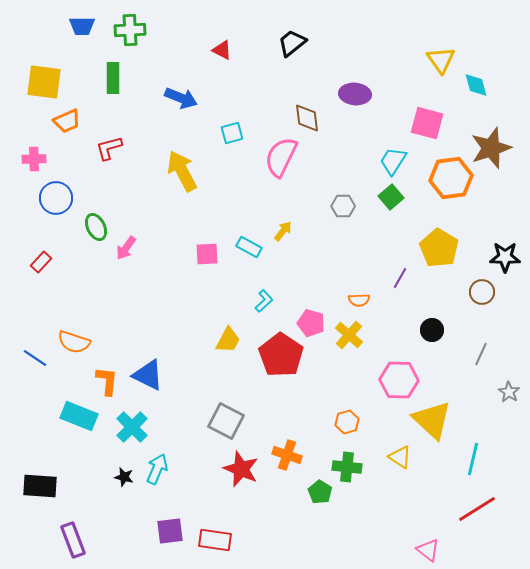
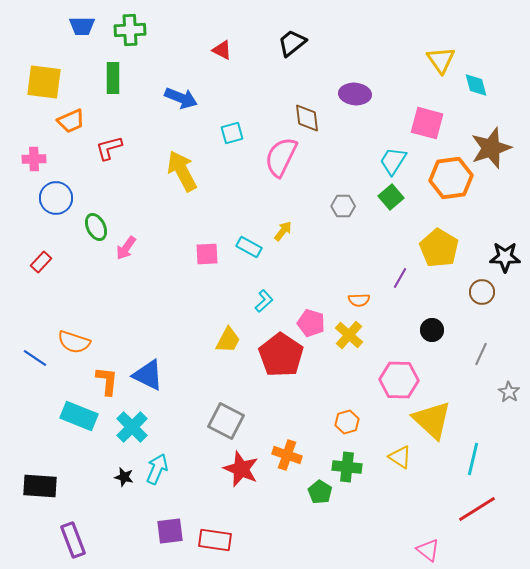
orange trapezoid at (67, 121): moved 4 px right
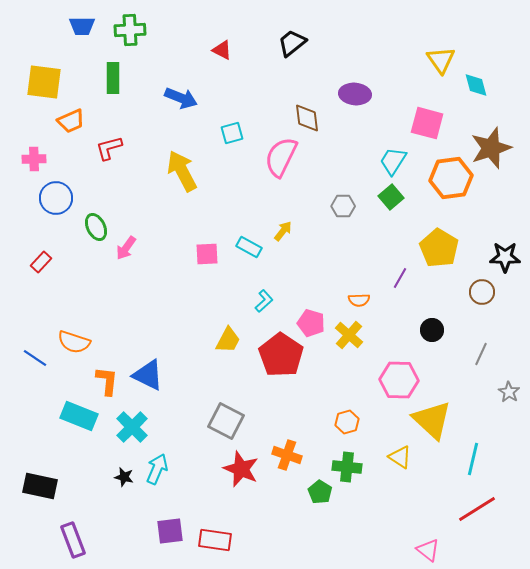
black rectangle at (40, 486): rotated 8 degrees clockwise
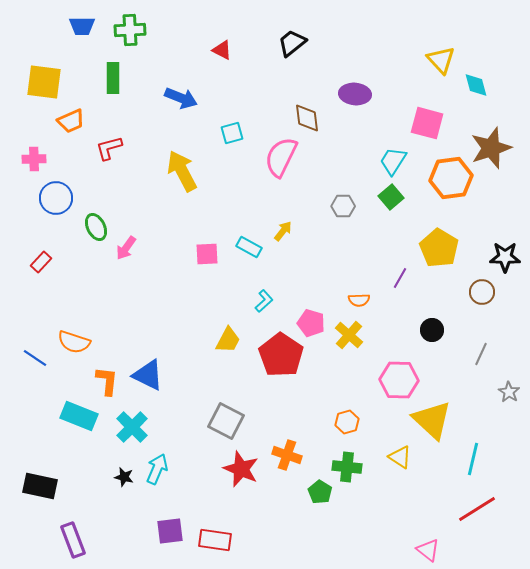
yellow triangle at (441, 60): rotated 8 degrees counterclockwise
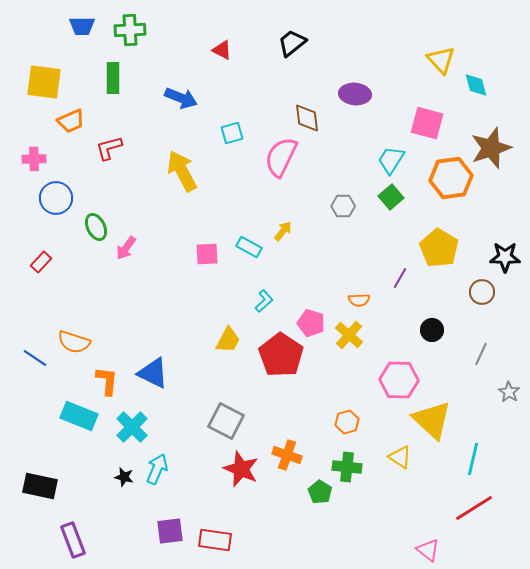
cyan trapezoid at (393, 161): moved 2 px left, 1 px up
blue triangle at (148, 375): moved 5 px right, 2 px up
red line at (477, 509): moved 3 px left, 1 px up
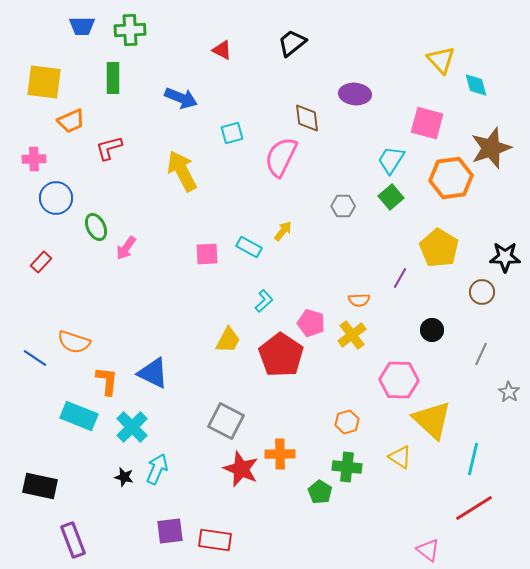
yellow cross at (349, 335): moved 3 px right; rotated 12 degrees clockwise
orange cross at (287, 455): moved 7 px left, 1 px up; rotated 20 degrees counterclockwise
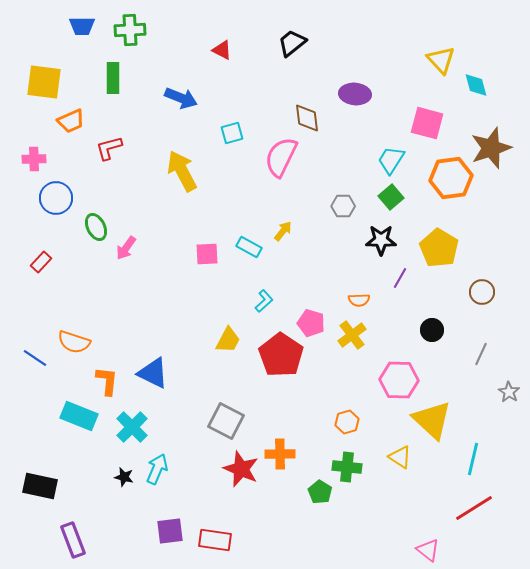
black star at (505, 257): moved 124 px left, 17 px up
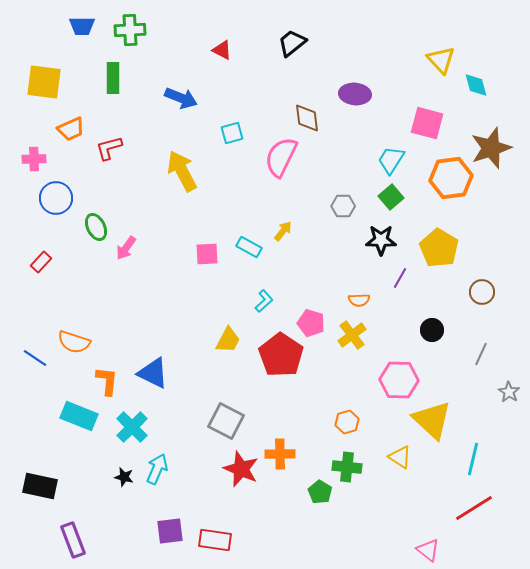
orange trapezoid at (71, 121): moved 8 px down
